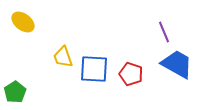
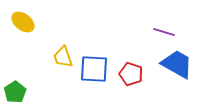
purple line: rotated 50 degrees counterclockwise
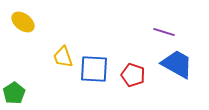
red pentagon: moved 2 px right, 1 px down
green pentagon: moved 1 px left, 1 px down
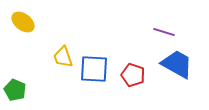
green pentagon: moved 1 px right, 3 px up; rotated 15 degrees counterclockwise
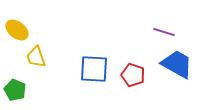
yellow ellipse: moved 6 px left, 8 px down
yellow trapezoid: moved 27 px left
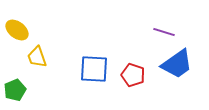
yellow trapezoid: moved 1 px right
blue trapezoid: rotated 116 degrees clockwise
green pentagon: rotated 25 degrees clockwise
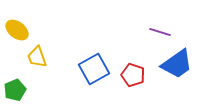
purple line: moved 4 px left
blue square: rotated 32 degrees counterclockwise
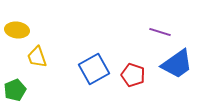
yellow ellipse: rotated 30 degrees counterclockwise
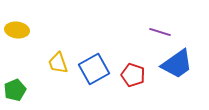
yellow trapezoid: moved 21 px right, 6 px down
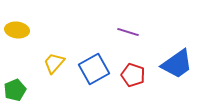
purple line: moved 32 px left
yellow trapezoid: moved 4 px left; rotated 60 degrees clockwise
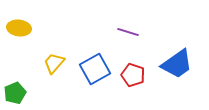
yellow ellipse: moved 2 px right, 2 px up
blue square: moved 1 px right
green pentagon: moved 3 px down
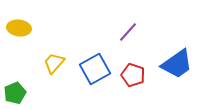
purple line: rotated 65 degrees counterclockwise
